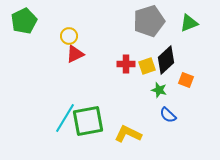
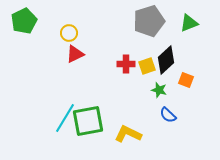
yellow circle: moved 3 px up
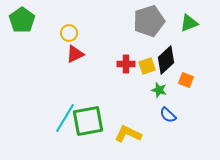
green pentagon: moved 2 px left, 1 px up; rotated 10 degrees counterclockwise
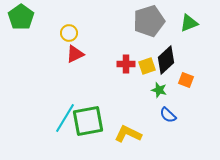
green pentagon: moved 1 px left, 3 px up
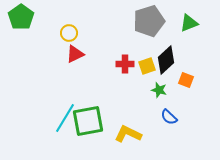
red cross: moved 1 px left
blue semicircle: moved 1 px right, 2 px down
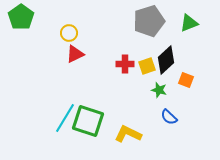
green square: rotated 28 degrees clockwise
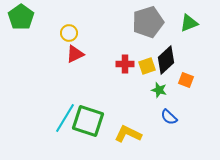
gray pentagon: moved 1 px left, 1 px down
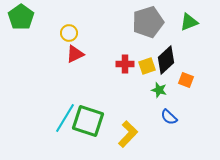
green triangle: moved 1 px up
yellow L-shape: rotated 108 degrees clockwise
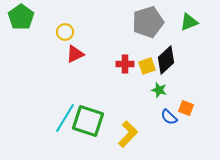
yellow circle: moved 4 px left, 1 px up
orange square: moved 28 px down
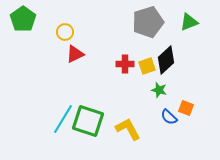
green pentagon: moved 2 px right, 2 px down
cyan line: moved 2 px left, 1 px down
yellow L-shape: moved 5 px up; rotated 72 degrees counterclockwise
